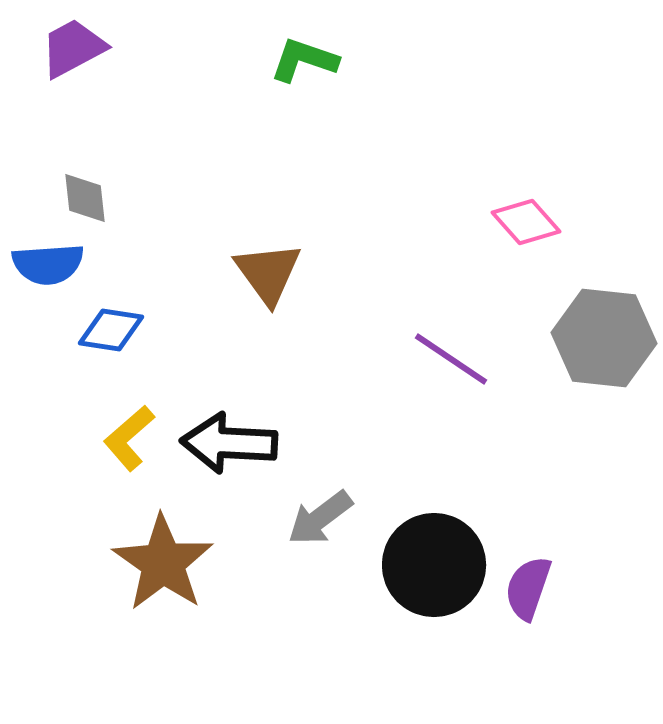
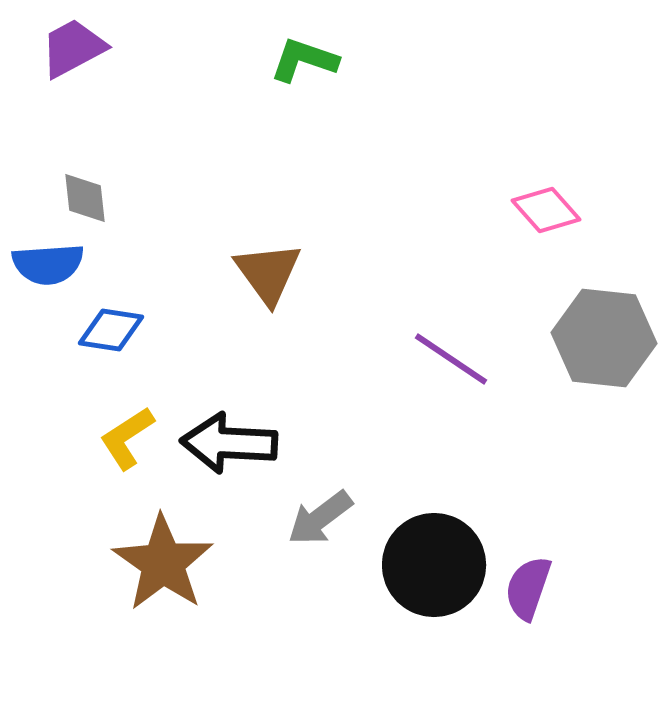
pink diamond: moved 20 px right, 12 px up
yellow L-shape: moved 2 px left; rotated 8 degrees clockwise
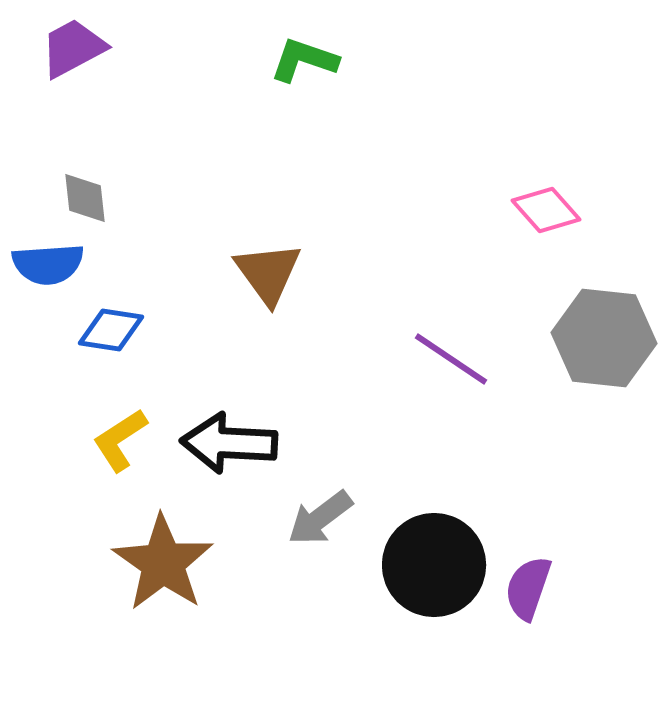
yellow L-shape: moved 7 px left, 2 px down
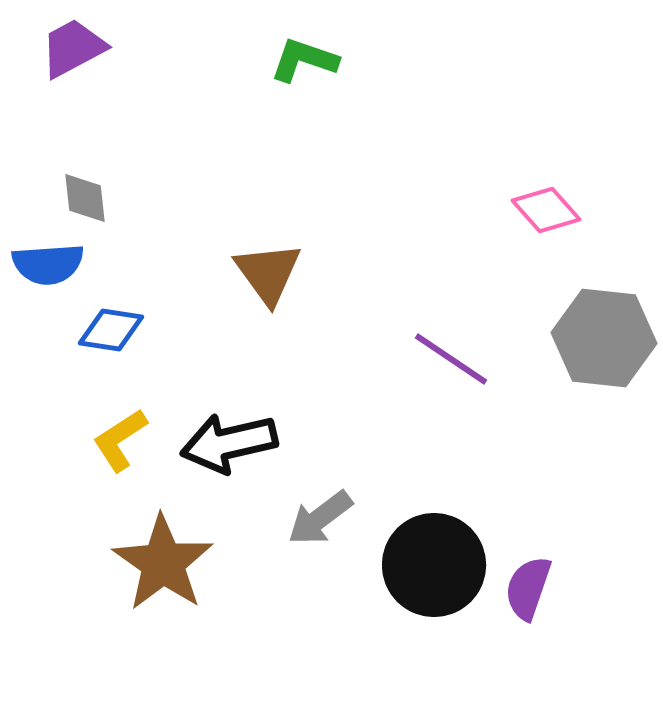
black arrow: rotated 16 degrees counterclockwise
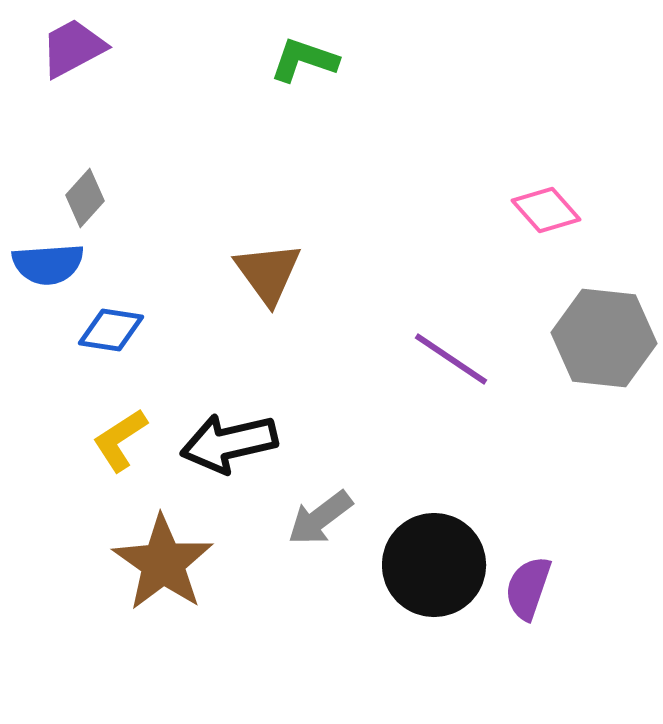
gray diamond: rotated 48 degrees clockwise
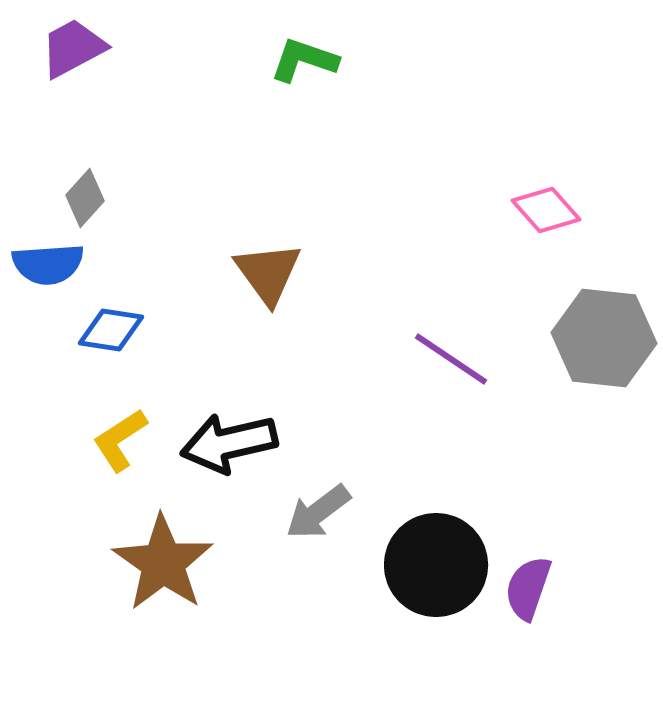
gray arrow: moved 2 px left, 6 px up
black circle: moved 2 px right
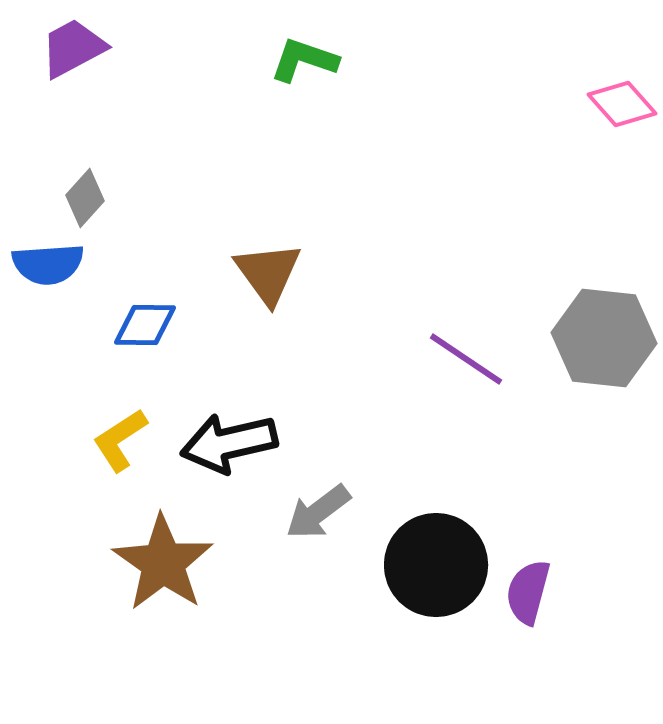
pink diamond: moved 76 px right, 106 px up
blue diamond: moved 34 px right, 5 px up; rotated 8 degrees counterclockwise
purple line: moved 15 px right
purple semicircle: moved 4 px down; rotated 4 degrees counterclockwise
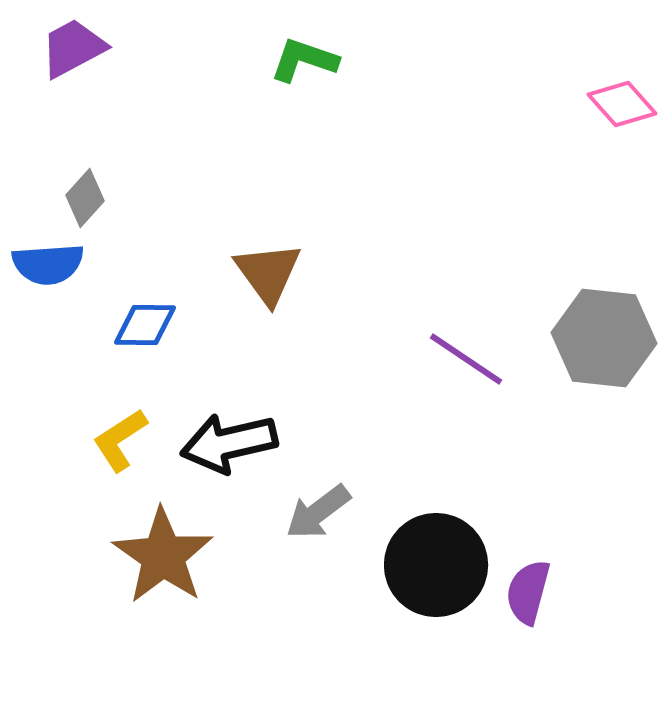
brown star: moved 7 px up
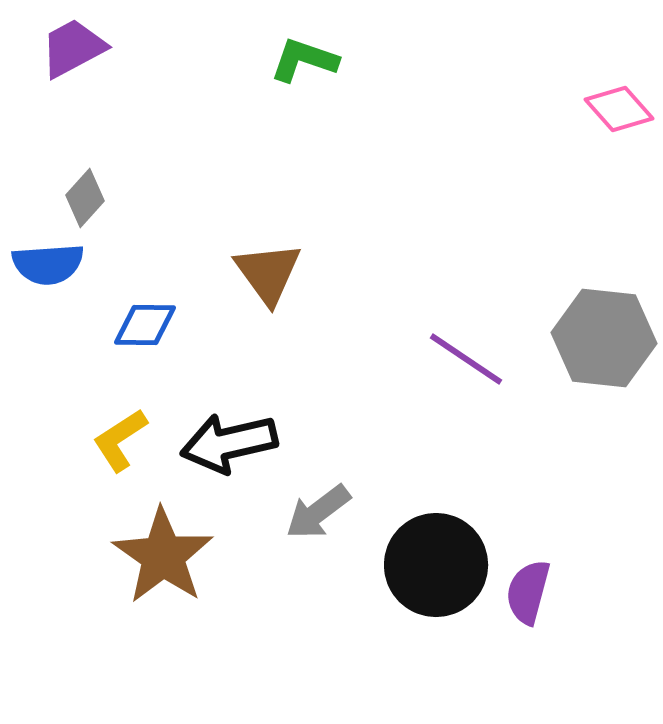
pink diamond: moved 3 px left, 5 px down
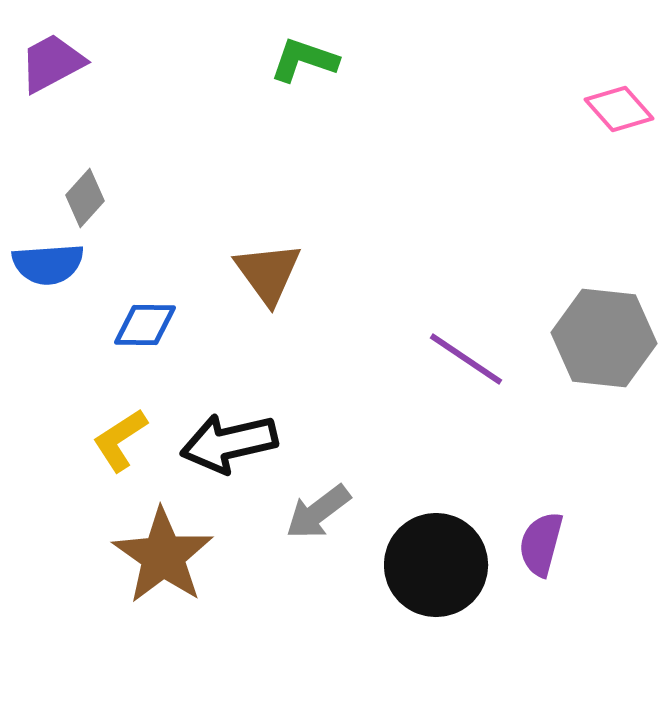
purple trapezoid: moved 21 px left, 15 px down
purple semicircle: moved 13 px right, 48 px up
